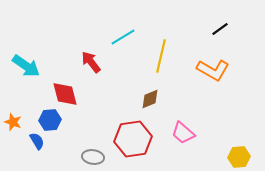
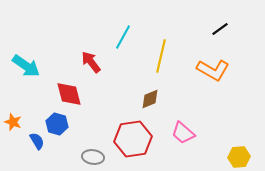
cyan line: rotated 30 degrees counterclockwise
red diamond: moved 4 px right
blue hexagon: moved 7 px right, 4 px down; rotated 20 degrees clockwise
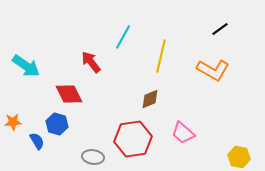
red diamond: rotated 12 degrees counterclockwise
orange star: rotated 24 degrees counterclockwise
yellow hexagon: rotated 15 degrees clockwise
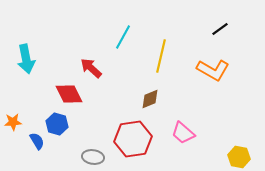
red arrow: moved 6 px down; rotated 10 degrees counterclockwise
cyan arrow: moved 7 px up; rotated 44 degrees clockwise
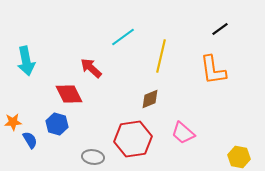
cyan line: rotated 25 degrees clockwise
cyan arrow: moved 2 px down
orange L-shape: rotated 52 degrees clockwise
blue semicircle: moved 7 px left, 1 px up
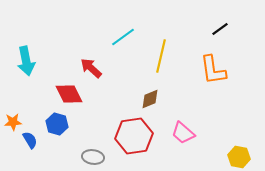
red hexagon: moved 1 px right, 3 px up
